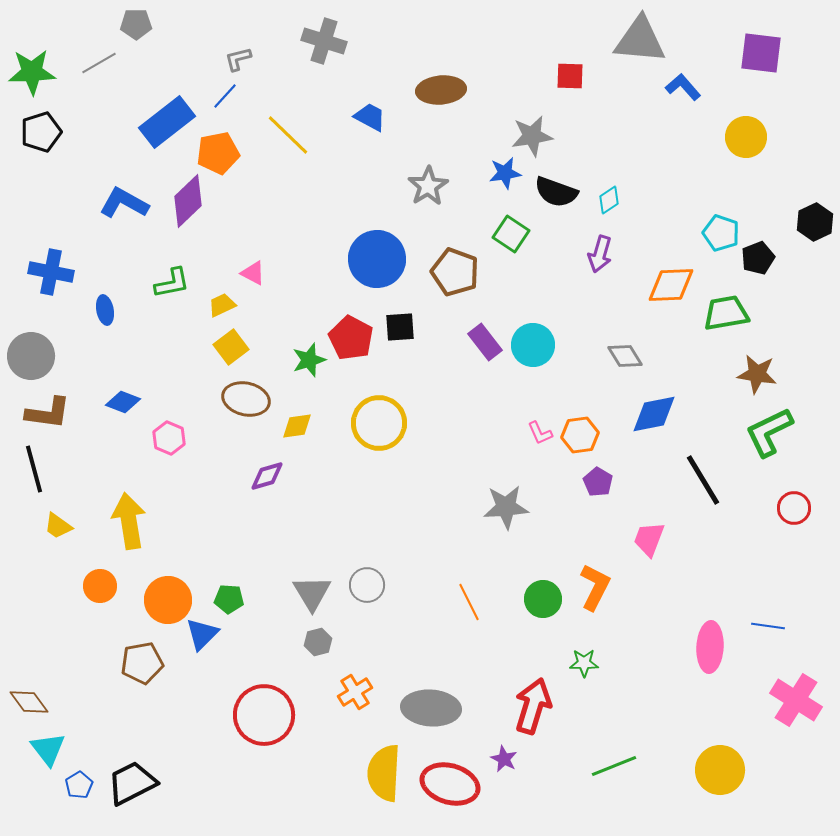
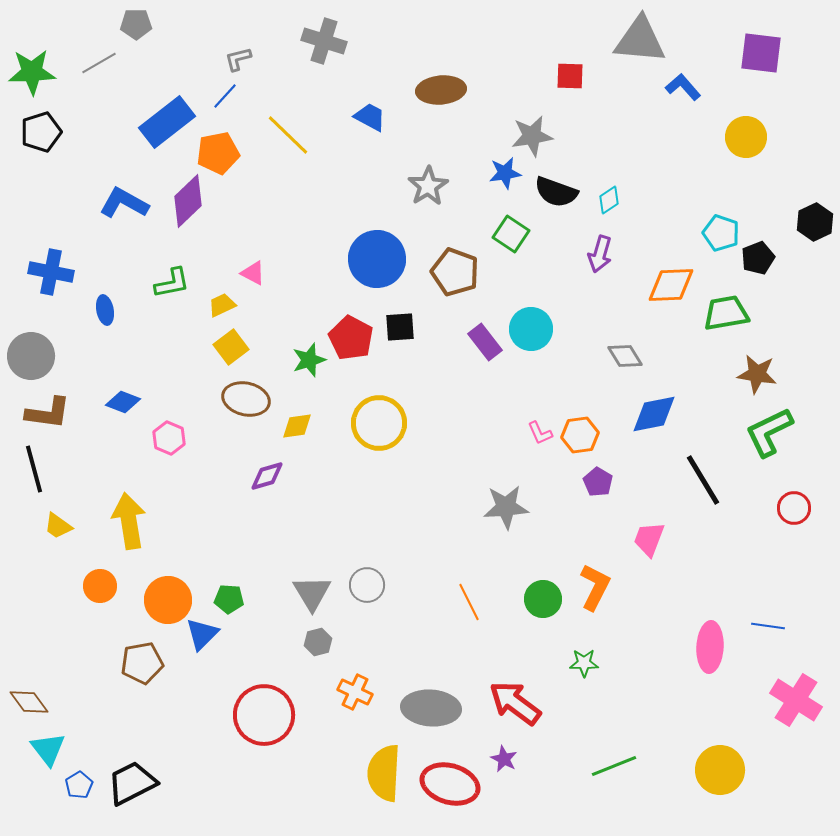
cyan circle at (533, 345): moved 2 px left, 16 px up
orange cross at (355, 692): rotated 32 degrees counterclockwise
red arrow at (533, 706): moved 18 px left, 3 px up; rotated 70 degrees counterclockwise
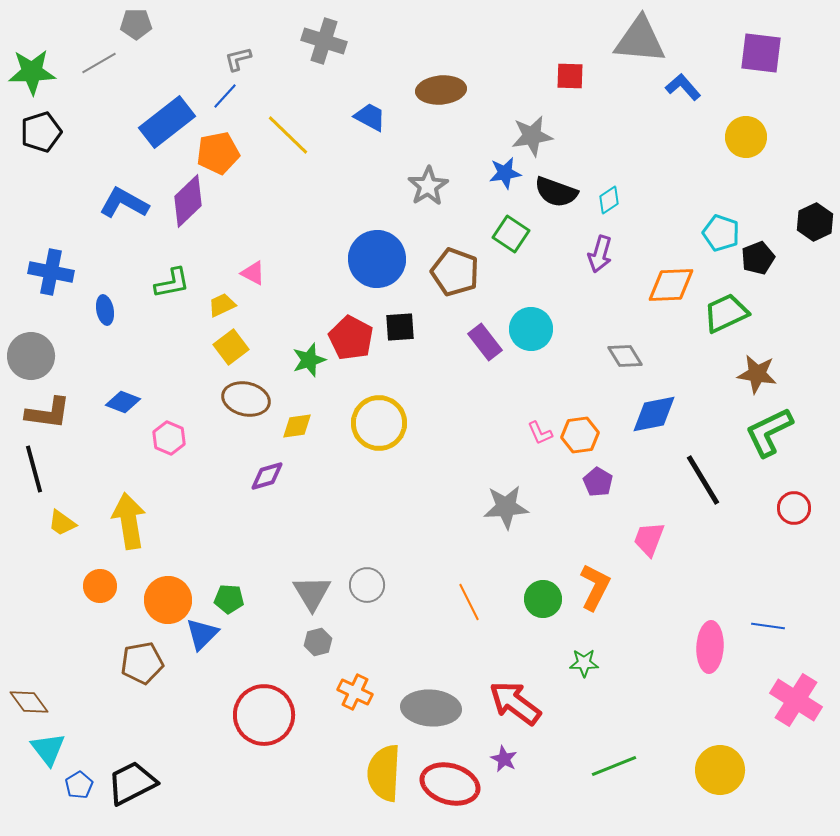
green trapezoid at (726, 313): rotated 15 degrees counterclockwise
yellow trapezoid at (58, 526): moved 4 px right, 3 px up
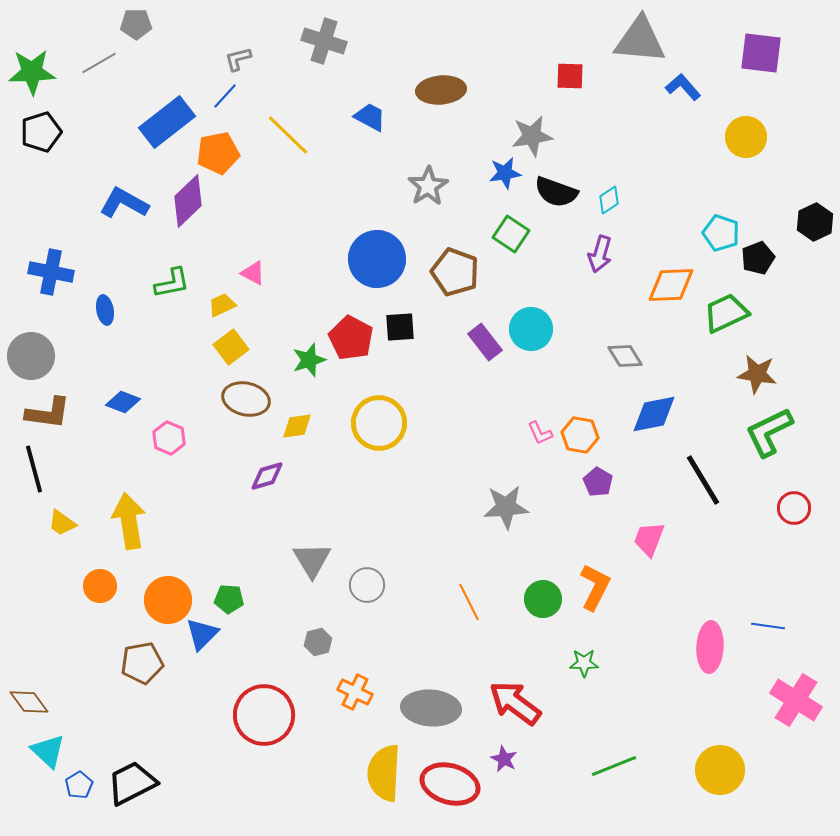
orange hexagon at (580, 435): rotated 18 degrees clockwise
gray triangle at (312, 593): moved 33 px up
cyan triangle at (48, 749): moved 2 px down; rotated 9 degrees counterclockwise
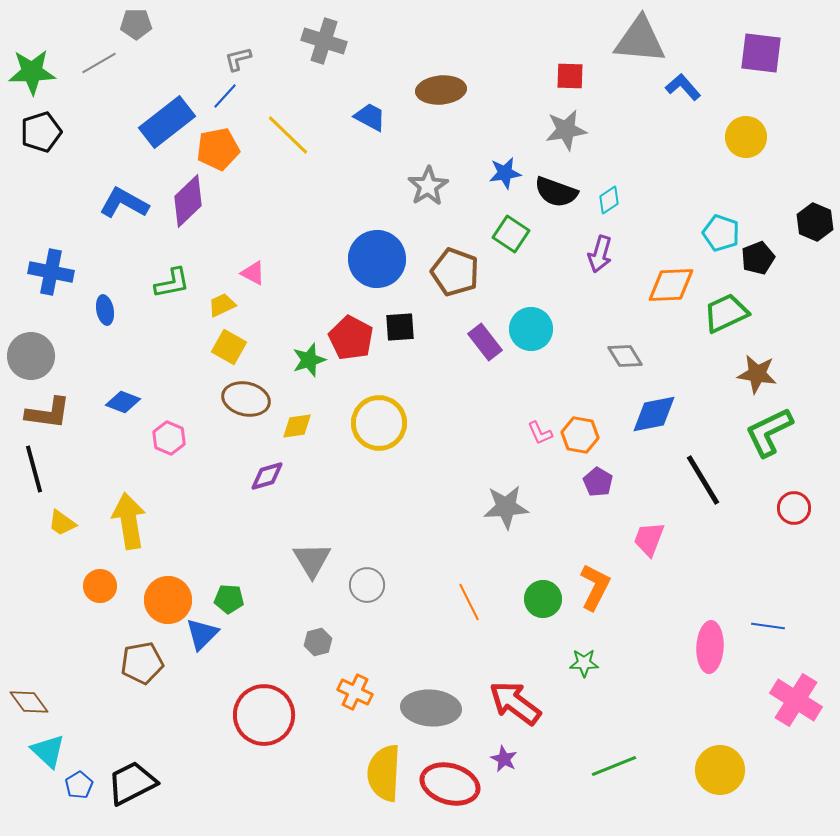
gray star at (532, 136): moved 34 px right, 6 px up
orange pentagon at (218, 153): moved 4 px up
black hexagon at (815, 222): rotated 12 degrees counterclockwise
yellow square at (231, 347): moved 2 px left; rotated 24 degrees counterclockwise
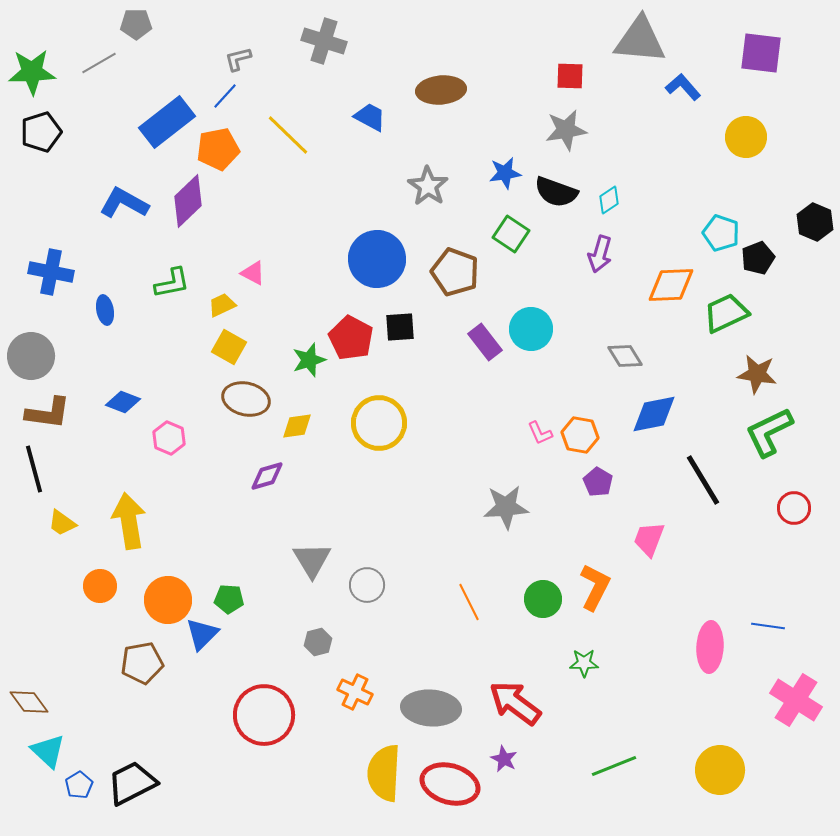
gray star at (428, 186): rotated 6 degrees counterclockwise
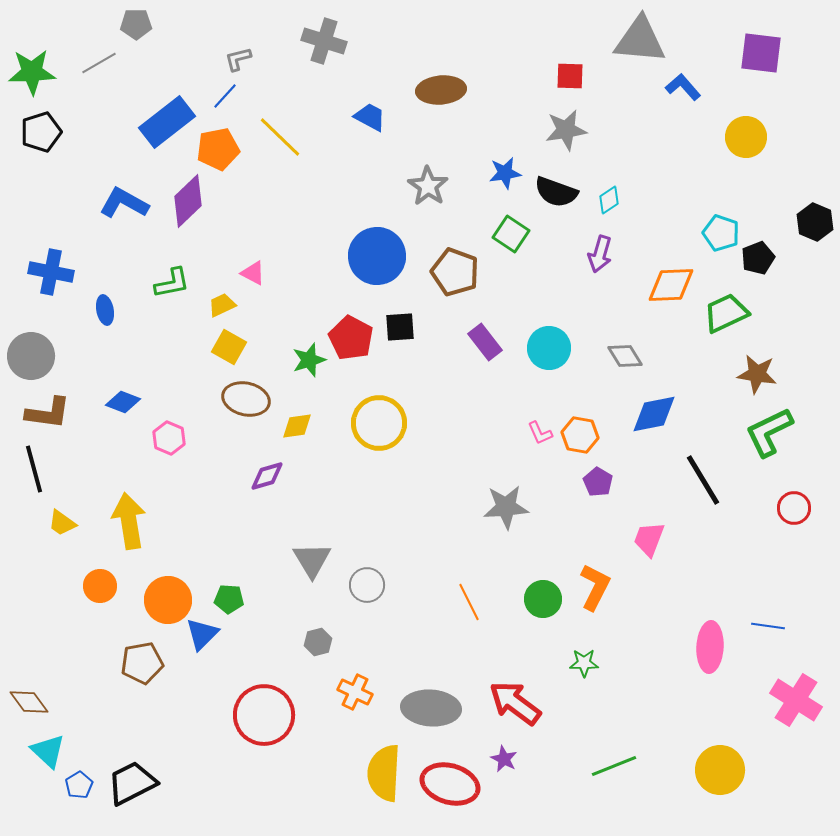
yellow line at (288, 135): moved 8 px left, 2 px down
blue circle at (377, 259): moved 3 px up
cyan circle at (531, 329): moved 18 px right, 19 px down
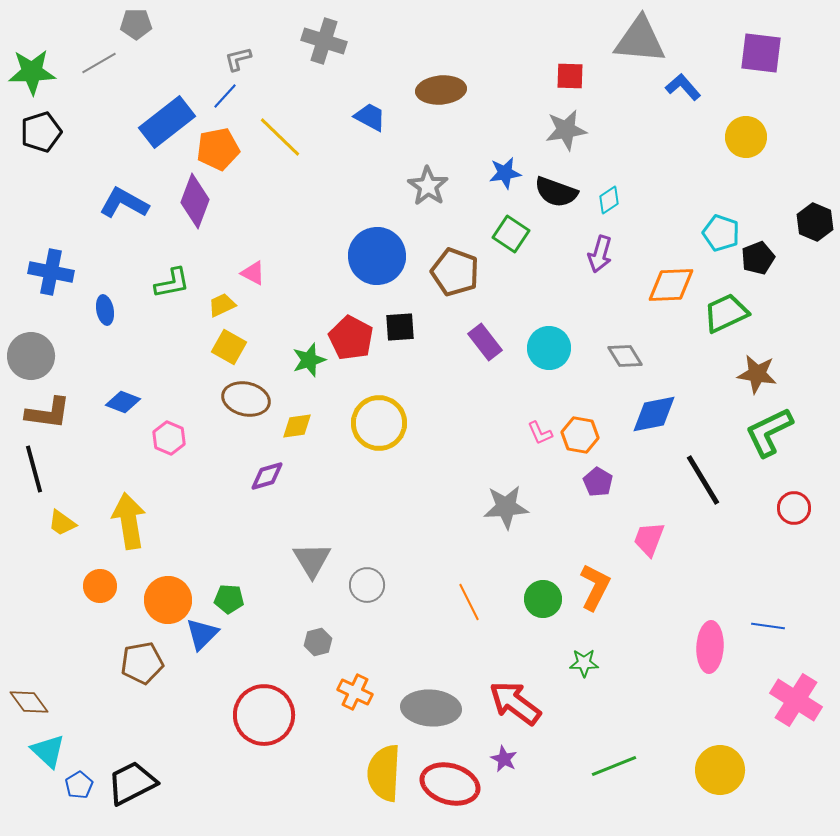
purple diamond at (188, 201): moved 7 px right; rotated 26 degrees counterclockwise
